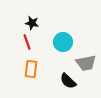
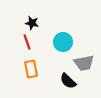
gray trapezoid: moved 2 px left
orange rectangle: rotated 18 degrees counterclockwise
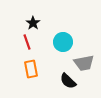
black star: moved 1 px right; rotated 24 degrees clockwise
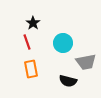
cyan circle: moved 1 px down
gray trapezoid: moved 2 px right, 1 px up
black semicircle: rotated 30 degrees counterclockwise
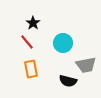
red line: rotated 21 degrees counterclockwise
gray trapezoid: moved 3 px down
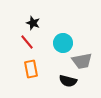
black star: rotated 16 degrees counterclockwise
gray trapezoid: moved 4 px left, 4 px up
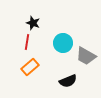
red line: rotated 49 degrees clockwise
gray trapezoid: moved 4 px right, 5 px up; rotated 40 degrees clockwise
orange rectangle: moved 1 px left, 2 px up; rotated 60 degrees clockwise
black semicircle: rotated 36 degrees counterclockwise
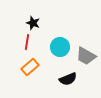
cyan circle: moved 3 px left, 4 px down
black semicircle: moved 2 px up
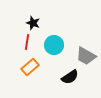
cyan circle: moved 6 px left, 2 px up
black semicircle: moved 2 px right, 2 px up; rotated 12 degrees counterclockwise
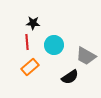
black star: rotated 16 degrees counterclockwise
red line: rotated 14 degrees counterclockwise
